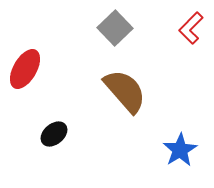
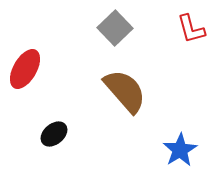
red L-shape: moved 1 px down; rotated 60 degrees counterclockwise
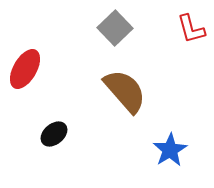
blue star: moved 10 px left
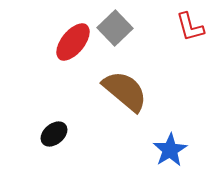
red L-shape: moved 1 px left, 2 px up
red ellipse: moved 48 px right, 27 px up; rotated 9 degrees clockwise
brown semicircle: rotated 9 degrees counterclockwise
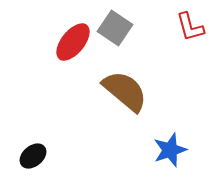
gray square: rotated 12 degrees counterclockwise
black ellipse: moved 21 px left, 22 px down
blue star: rotated 12 degrees clockwise
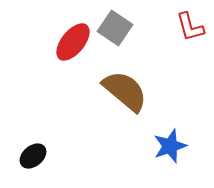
blue star: moved 4 px up
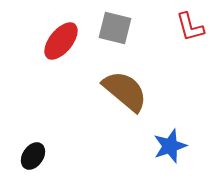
gray square: rotated 20 degrees counterclockwise
red ellipse: moved 12 px left, 1 px up
black ellipse: rotated 16 degrees counterclockwise
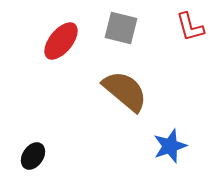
gray square: moved 6 px right
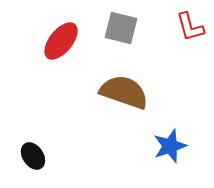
brown semicircle: moved 1 px left, 1 px down; rotated 21 degrees counterclockwise
black ellipse: rotated 68 degrees counterclockwise
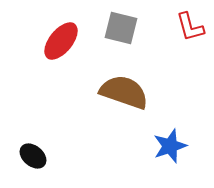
black ellipse: rotated 16 degrees counterclockwise
